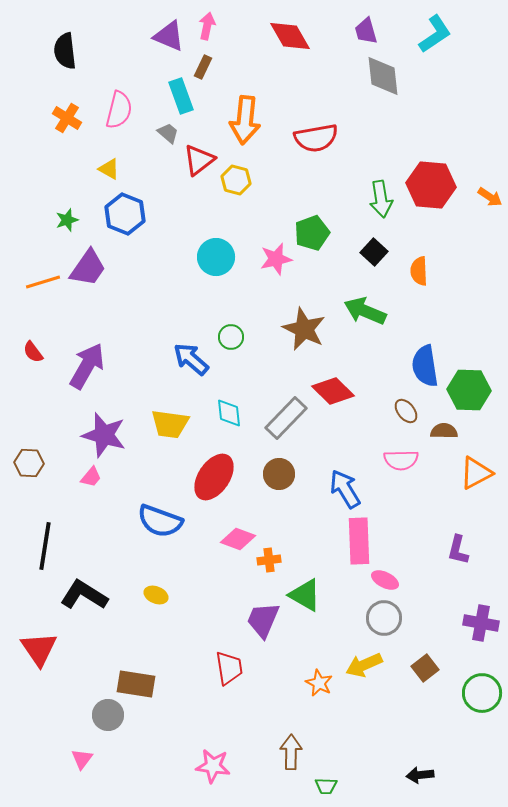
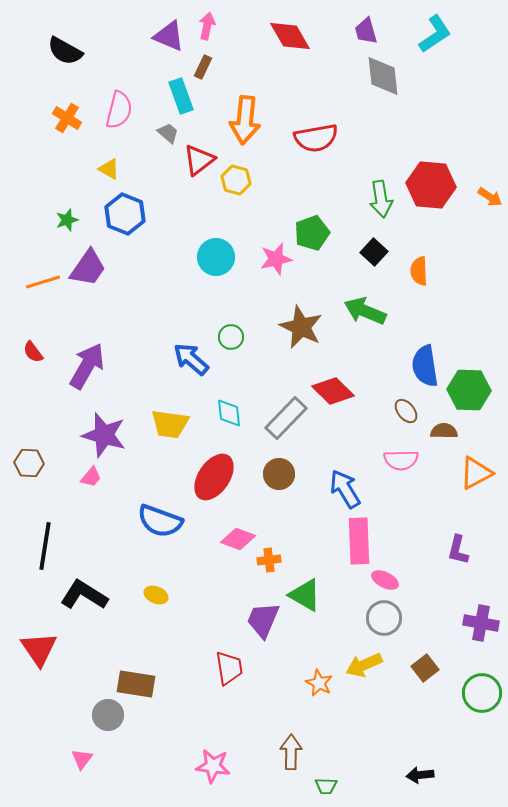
black semicircle at (65, 51): rotated 54 degrees counterclockwise
brown star at (304, 329): moved 3 px left, 2 px up
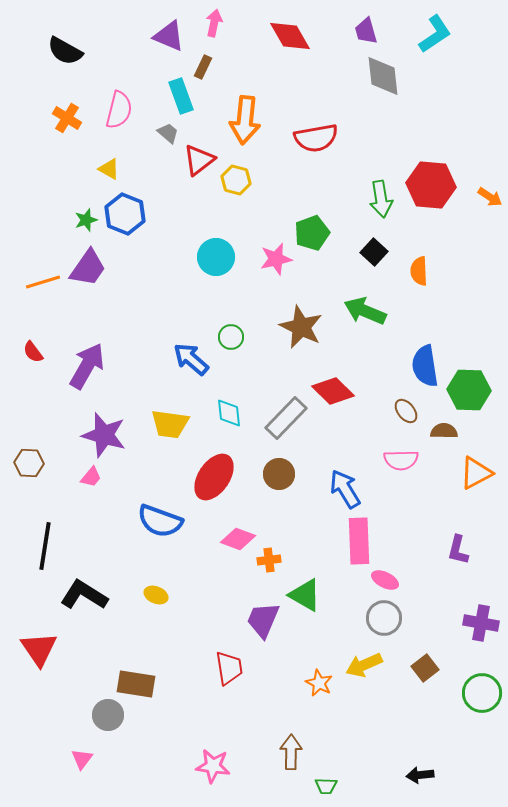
pink arrow at (207, 26): moved 7 px right, 3 px up
green star at (67, 220): moved 19 px right
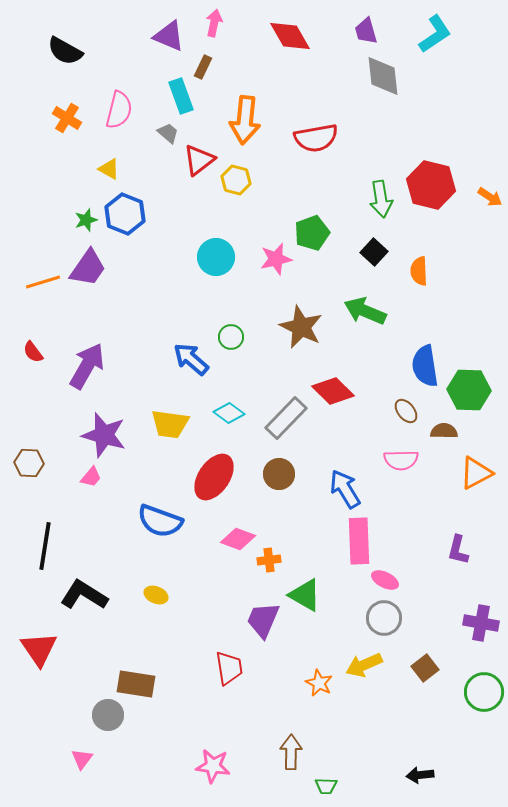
red hexagon at (431, 185): rotated 9 degrees clockwise
cyan diamond at (229, 413): rotated 48 degrees counterclockwise
green circle at (482, 693): moved 2 px right, 1 px up
